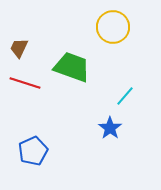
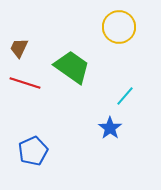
yellow circle: moved 6 px right
green trapezoid: rotated 15 degrees clockwise
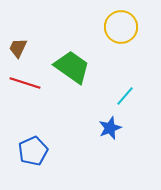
yellow circle: moved 2 px right
brown trapezoid: moved 1 px left
blue star: rotated 15 degrees clockwise
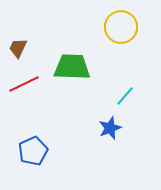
green trapezoid: rotated 33 degrees counterclockwise
red line: moved 1 px left, 1 px down; rotated 44 degrees counterclockwise
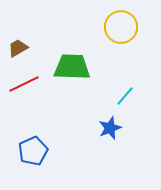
brown trapezoid: rotated 35 degrees clockwise
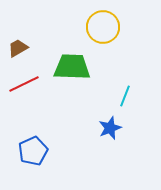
yellow circle: moved 18 px left
cyan line: rotated 20 degrees counterclockwise
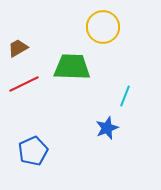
blue star: moved 3 px left
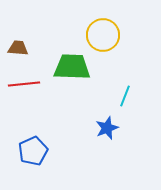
yellow circle: moved 8 px down
brown trapezoid: rotated 35 degrees clockwise
red line: rotated 20 degrees clockwise
